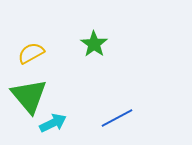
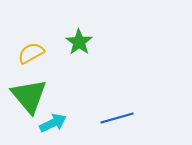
green star: moved 15 px left, 2 px up
blue line: rotated 12 degrees clockwise
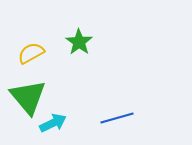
green triangle: moved 1 px left, 1 px down
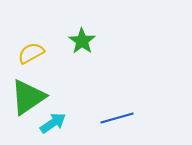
green star: moved 3 px right, 1 px up
green triangle: rotated 36 degrees clockwise
cyan arrow: rotated 8 degrees counterclockwise
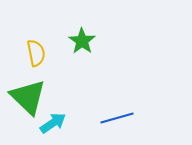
yellow semicircle: moved 5 px right; rotated 108 degrees clockwise
green triangle: rotated 42 degrees counterclockwise
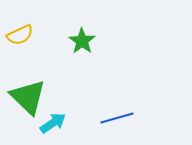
yellow semicircle: moved 16 px left, 18 px up; rotated 76 degrees clockwise
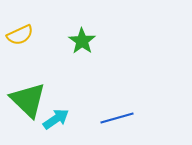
green triangle: moved 3 px down
cyan arrow: moved 3 px right, 4 px up
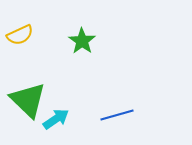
blue line: moved 3 px up
